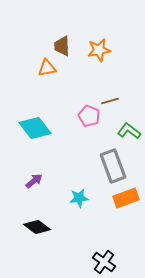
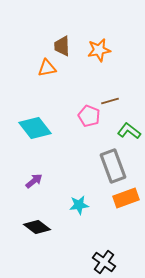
cyan star: moved 7 px down
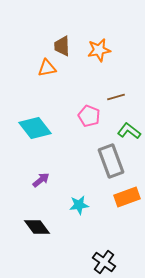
brown line: moved 6 px right, 4 px up
gray rectangle: moved 2 px left, 5 px up
purple arrow: moved 7 px right, 1 px up
orange rectangle: moved 1 px right, 1 px up
black diamond: rotated 16 degrees clockwise
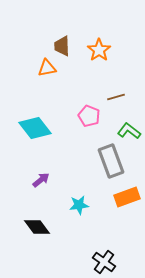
orange star: rotated 25 degrees counterclockwise
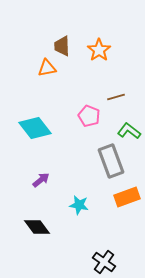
cyan star: rotated 18 degrees clockwise
